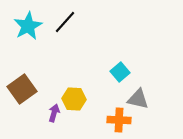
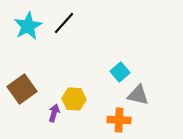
black line: moved 1 px left, 1 px down
gray triangle: moved 4 px up
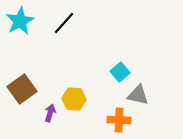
cyan star: moved 8 px left, 5 px up
purple arrow: moved 4 px left
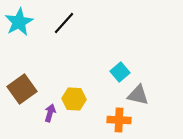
cyan star: moved 1 px left, 1 px down
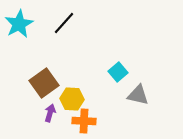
cyan star: moved 2 px down
cyan square: moved 2 px left
brown square: moved 22 px right, 6 px up
yellow hexagon: moved 2 px left
orange cross: moved 35 px left, 1 px down
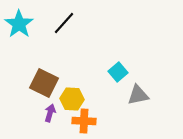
cyan star: rotated 8 degrees counterclockwise
brown square: rotated 28 degrees counterclockwise
gray triangle: rotated 25 degrees counterclockwise
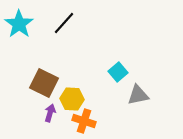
orange cross: rotated 15 degrees clockwise
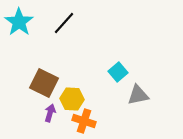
cyan star: moved 2 px up
